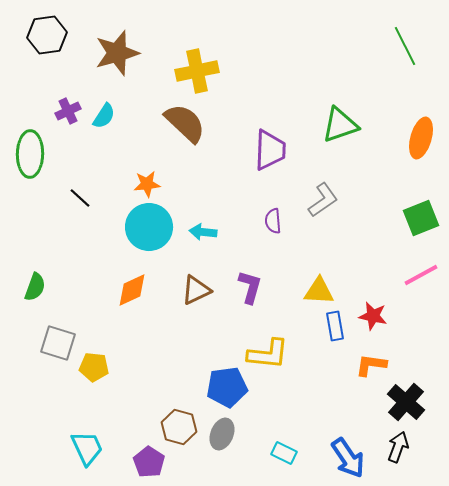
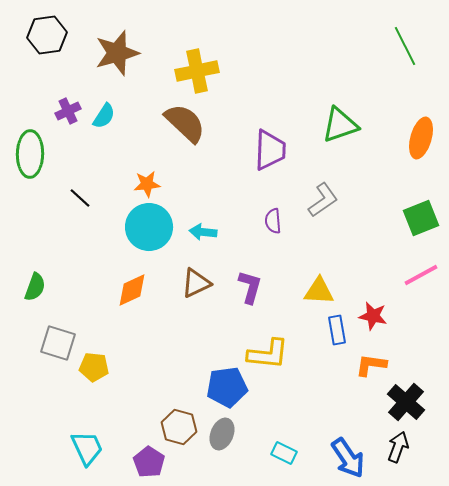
brown triangle: moved 7 px up
blue rectangle: moved 2 px right, 4 px down
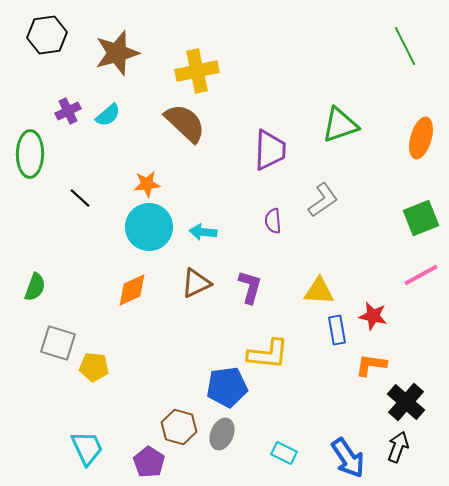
cyan semicircle: moved 4 px right, 1 px up; rotated 16 degrees clockwise
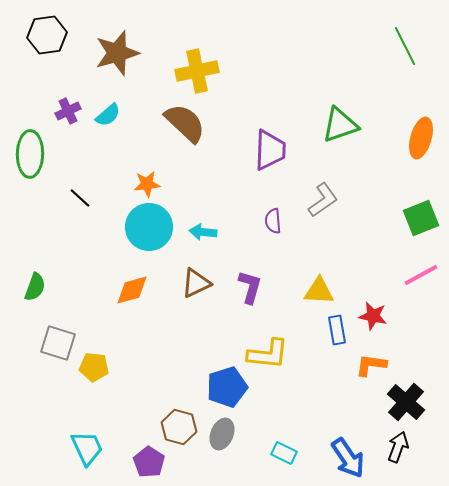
orange diamond: rotated 9 degrees clockwise
blue pentagon: rotated 9 degrees counterclockwise
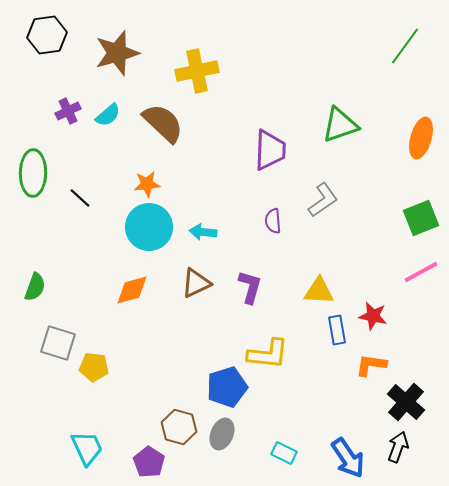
green line: rotated 63 degrees clockwise
brown semicircle: moved 22 px left
green ellipse: moved 3 px right, 19 px down
pink line: moved 3 px up
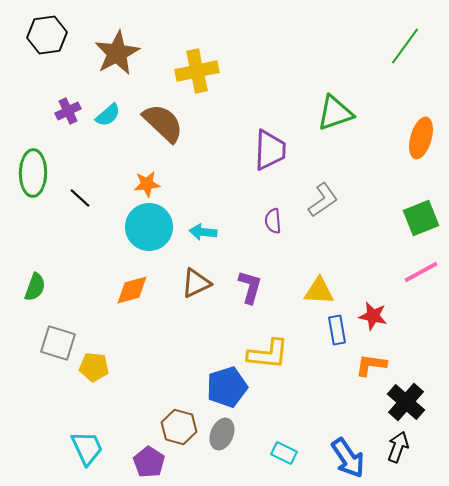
brown star: rotated 12 degrees counterclockwise
green triangle: moved 5 px left, 12 px up
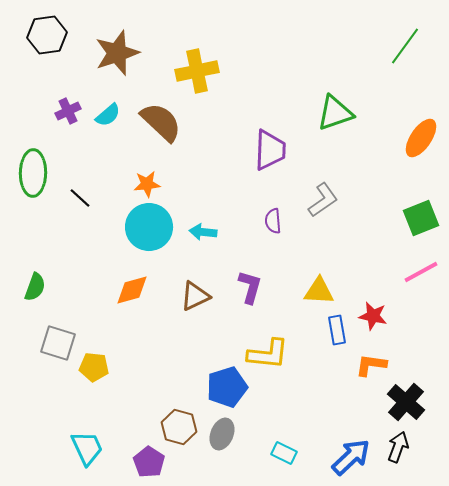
brown star: rotated 9 degrees clockwise
brown semicircle: moved 2 px left, 1 px up
orange ellipse: rotated 18 degrees clockwise
brown triangle: moved 1 px left, 13 px down
blue arrow: moved 3 px right, 1 px up; rotated 99 degrees counterclockwise
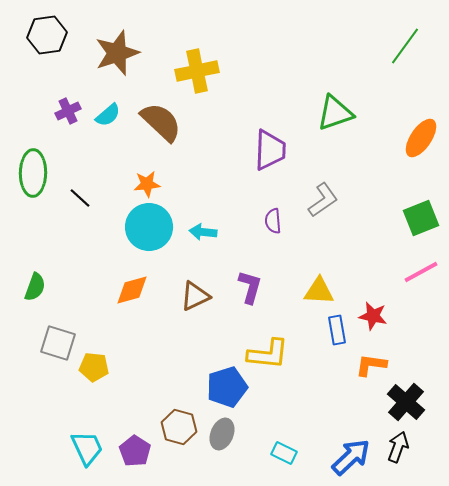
purple pentagon: moved 14 px left, 11 px up
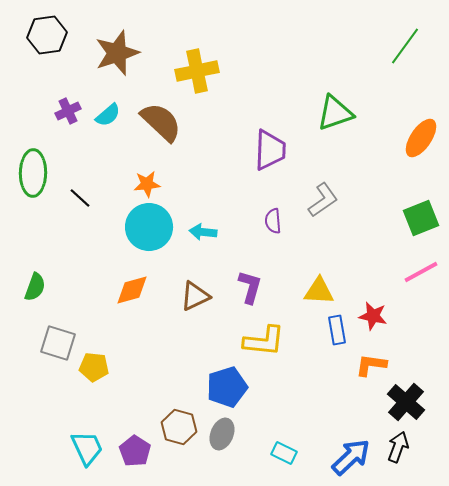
yellow L-shape: moved 4 px left, 13 px up
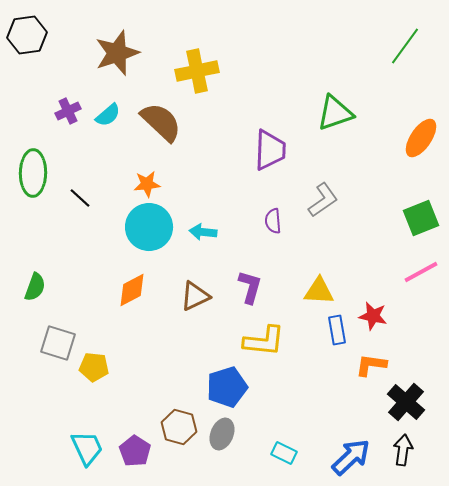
black hexagon: moved 20 px left
orange diamond: rotated 12 degrees counterclockwise
black arrow: moved 5 px right, 3 px down; rotated 12 degrees counterclockwise
